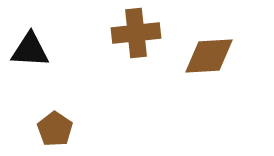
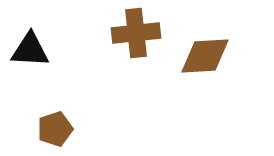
brown diamond: moved 4 px left
brown pentagon: rotated 20 degrees clockwise
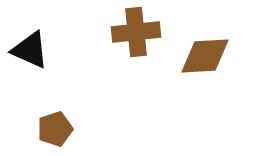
brown cross: moved 1 px up
black triangle: rotated 21 degrees clockwise
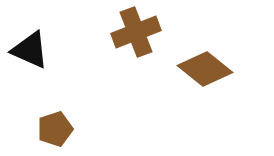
brown cross: rotated 15 degrees counterclockwise
brown diamond: moved 13 px down; rotated 42 degrees clockwise
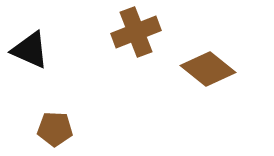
brown diamond: moved 3 px right
brown pentagon: rotated 20 degrees clockwise
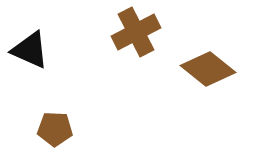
brown cross: rotated 6 degrees counterclockwise
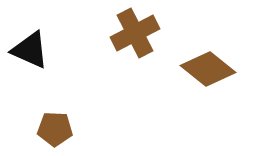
brown cross: moved 1 px left, 1 px down
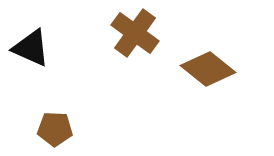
brown cross: rotated 27 degrees counterclockwise
black triangle: moved 1 px right, 2 px up
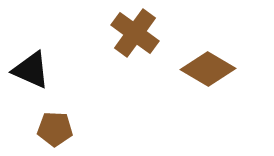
black triangle: moved 22 px down
brown diamond: rotated 8 degrees counterclockwise
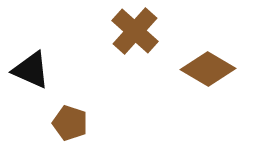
brown cross: moved 2 px up; rotated 6 degrees clockwise
brown pentagon: moved 15 px right, 6 px up; rotated 16 degrees clockwise
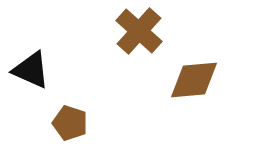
brown cross: moved 4 px right
brown diamond: moved 14 px left, 11 px down; rotated 36 degrees counterclockwise
